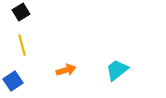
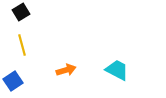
cyan trapezoid: rotated 65 degrees clockwise
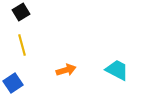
blue square: moved 2 px down
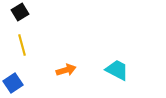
black square: moved 1 px left
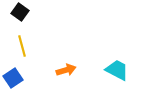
black square: rotated 24 degrees counterclockwise
yellow line: moved 1 px down
blue square: moved 5 px up
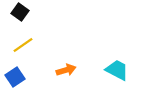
yellow line: moved 1 px right, 1 px up; rotated 70 degrees clockwise
blue square: moved 2 px right, 1 px up
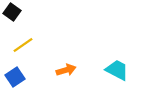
black square: moved 8 px left
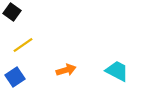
cyan trapezoid: moved 1 px down
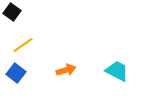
blue square: moved 1 px right, 4 px up; rotated 18 degrees counterclockwise
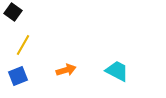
black square: moved 1 px right
yellow line: rotated 25 degrees counterclockwise
blue square: moved 2 px right, 3 px down; rotated 30 degrees clockwise
